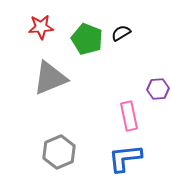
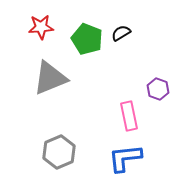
purple hexagon: rotated 25 degrees clockwise
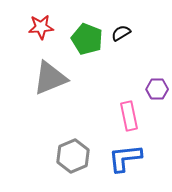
purple hexagon: moved 1 px left; rotated 20 degrees counterclockwise
gray hexagon: moved 14 px right, 4 px down
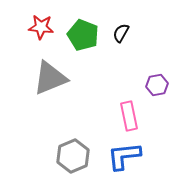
red star: rotated 10 degrees clockwise
black semicircle: rotated 30 degrees counterclockwise
green pentagon: moved 4 px left, 4 px up
purple hexagon: moved 4 px up; rotated 10 degrees counterclockwise
blue L-shape: moved 1 px left, 2 px up
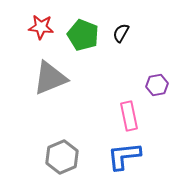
gray hexagon: moved 11 px left, 1 px down
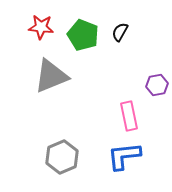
black semicircle: moved 1 px left, 1 px up
gray triangle: moved 1 px right, 2 px up
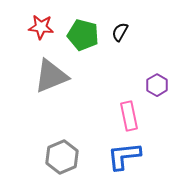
green pentagon: rotated 8 degrees counterclockwise
purple hexagon: rotated 20 degrees counterclockwise
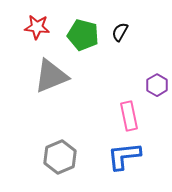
red star: moved 4 px left
gray hexagon: moved 2 px left
